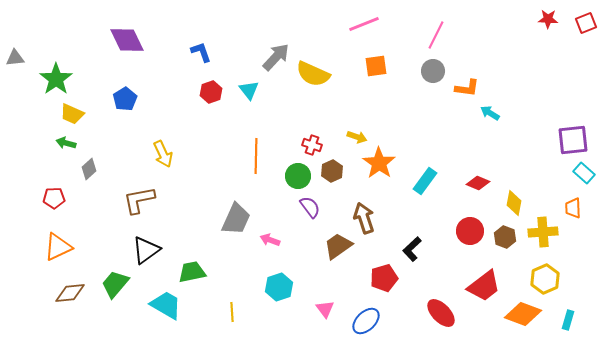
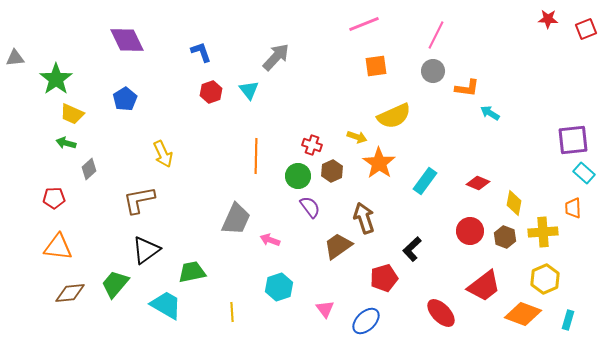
red square at (586, 23): moved 6 px down
yellow semicircle at (313, 74): moved 81 px right, 42 px down; rotated 48 degrees counterclockwise
orange triangle at (58, 247): rotated 32 degrees clockwise
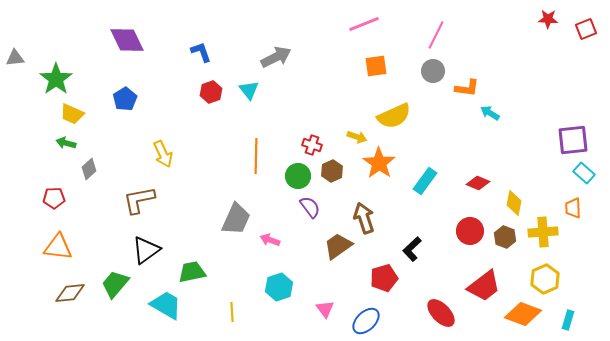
gray arrow at (276, 57): rotated 20 degrees clockwise
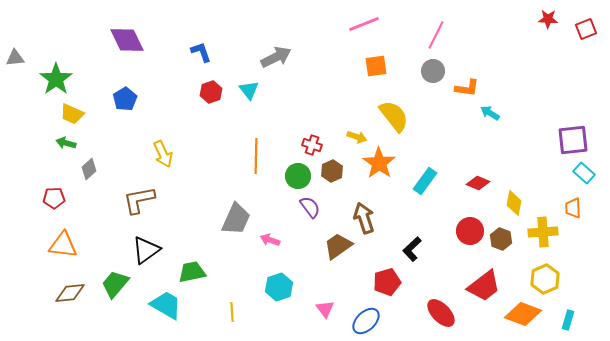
yellow semicircle at (394, 116): rotated 104 degrees counterclockwise
brown hexagon at (505, 237): moved 4 px left, 2 px down
orange triangle at (58, 247): moved 5 px right, 2 px up
red pentagon at (384, 278): moved 3 px right, 4 px down
